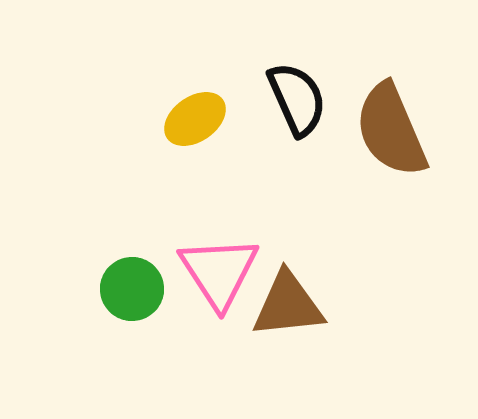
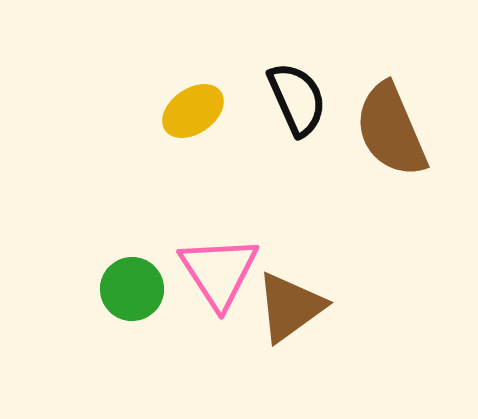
yellow ellipse: moved 2 px left, 8 px up
brown triangle: moved 2 px right, 2 px down; rotated 30 degrees counterclockwise
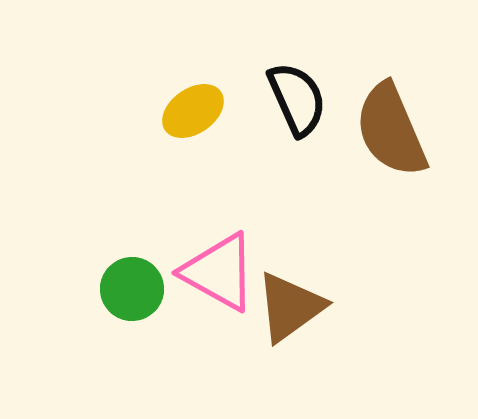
pink triangle: rotated 28 degrees counterclockwise
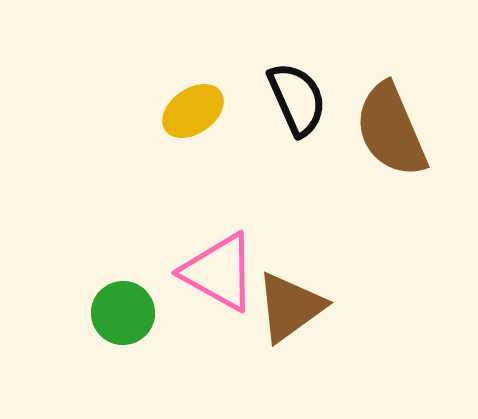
green circle: moved 9 px left, 24 px down
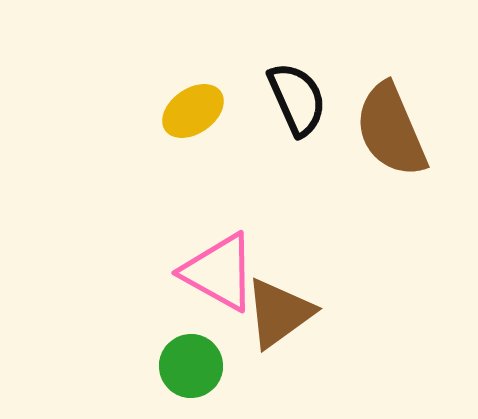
brown triangle: moved 11 px left, 6 px down
green circle: moved 68 px right, 53 px down
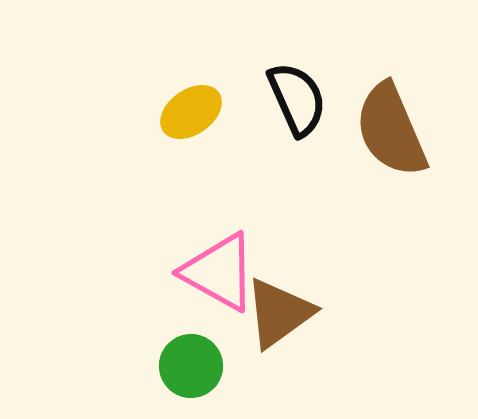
yellow ellipse: moved 2 px left, 1 px down
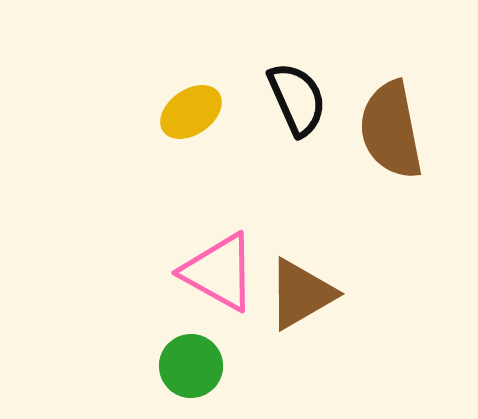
brown semicircle: rotated 12 degrees clockwise
brown triangle: moved 22 px right, 19 px up; rotated 6 degrees clockwise
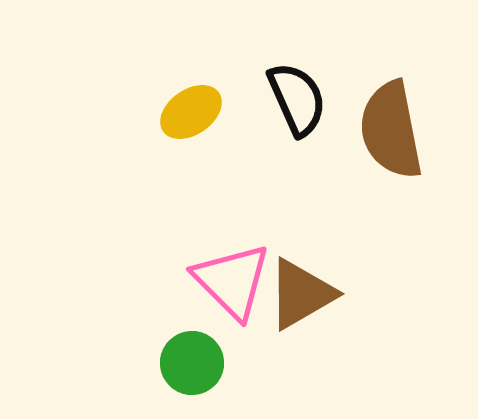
pink triangle: moved 13 px right, 9 px down; rotated 16 degrees clockwise
green circle: moved 1 px right, 3 px up
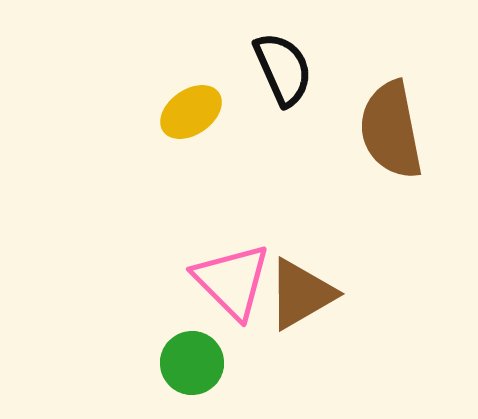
black semicircle: moved 14 px left, 30 px up
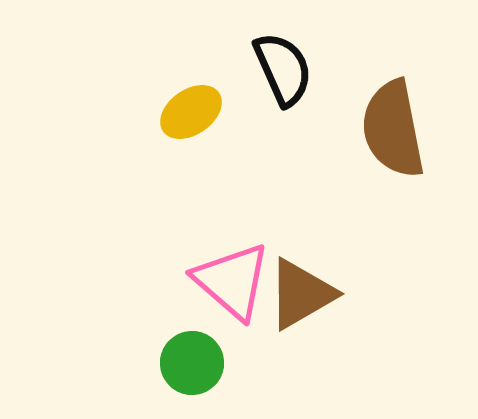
brown semicircle: moved 2 px right, 1 px up
pink triangle: rotated 4 degrees counterclockwise
